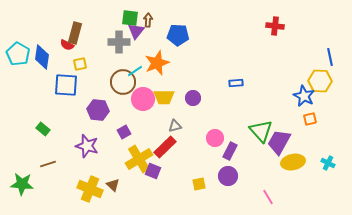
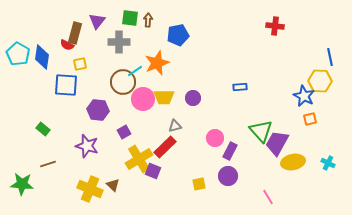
purple triangle at (136, 31): moved 39 px left, 10 px up
blue pentagon at (178, 35): rotated 15 degrees counterclockwise
blue rectangle at (236, 83): moved 4 px right, 4 px down
purple trapezoid at (279, 142): moved 2 px left, 1 px down
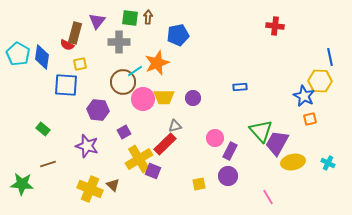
brown arrow at (148, 20): moved 3 px up
red rectangle at (165, 147): moved 3 px up
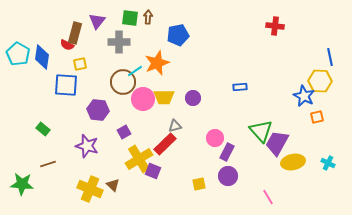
orange square at (310, 119): moved 7 px right, 2 px up
purple rectangle at (230, 151): moved 3 px left, 1 px down
